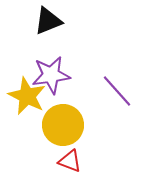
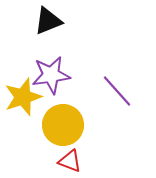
yellow star: moved 4 px left, 1 px down; rotated 27 degrees clockwise
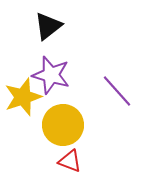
black triangle: moved 5 px down; rotated 16 degrees counterclockwise
purple star: rotated 24 degrees clockwise
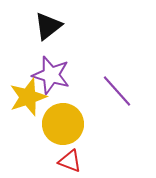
yellow star: moved 5 px right
yellow circle: moved 1 px up
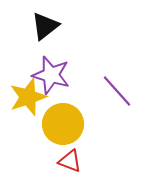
black triangle: moved 3 px left
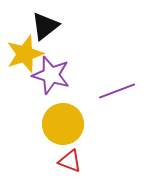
purple line: rotated 69 degrees counterclockwise
yellow star: moved 3 px left, 43 px up
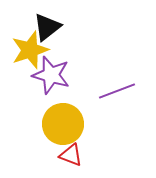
black triangle: moved 2 px right, 1 px down
yellow star: moved 5 px right, 4 px up
red triangle: moved 1 px right, 6 px up
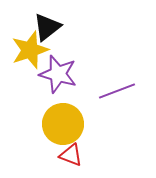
purple star: moved 7 px right, 1 px up
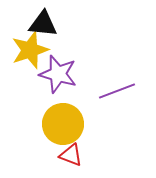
black triangle: moved 4 px left, 3 px up; rotated 44 degrees clockwise
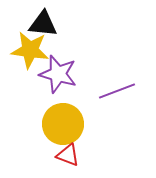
yellow star: rotated 27 degrees clockwise
red triangle: moved 3 px left
